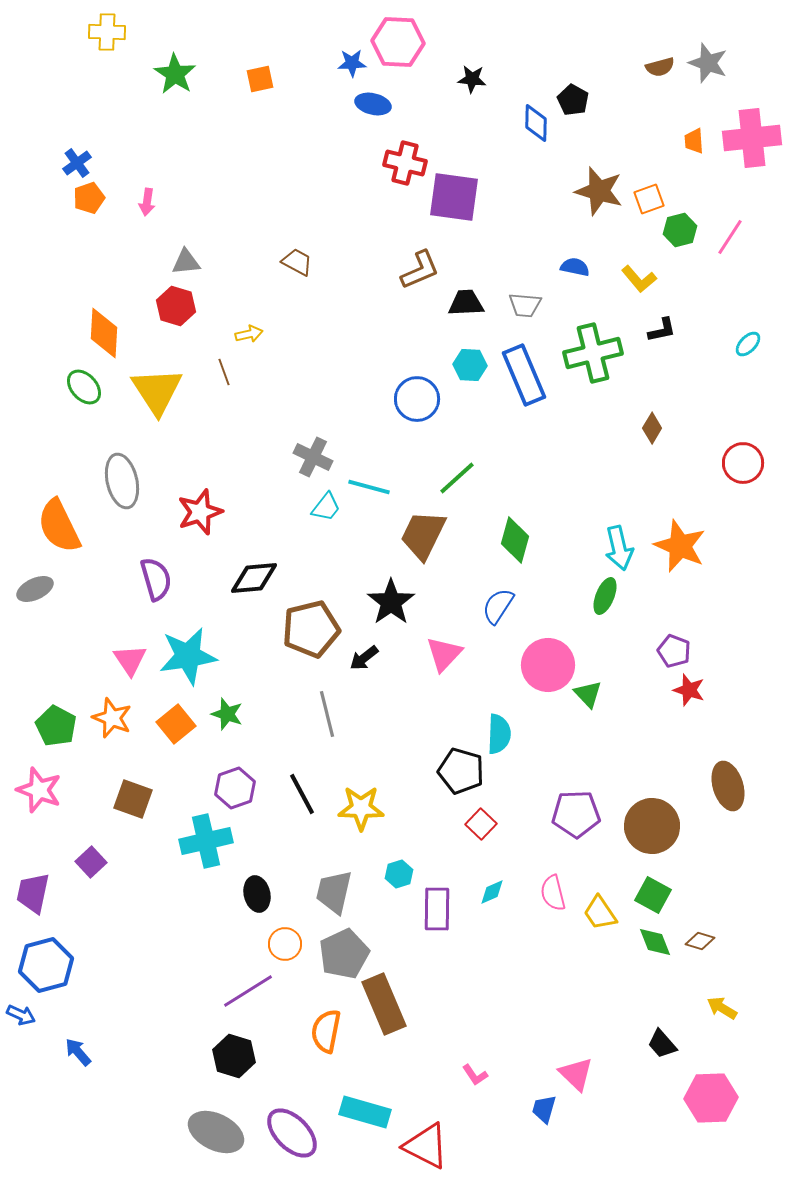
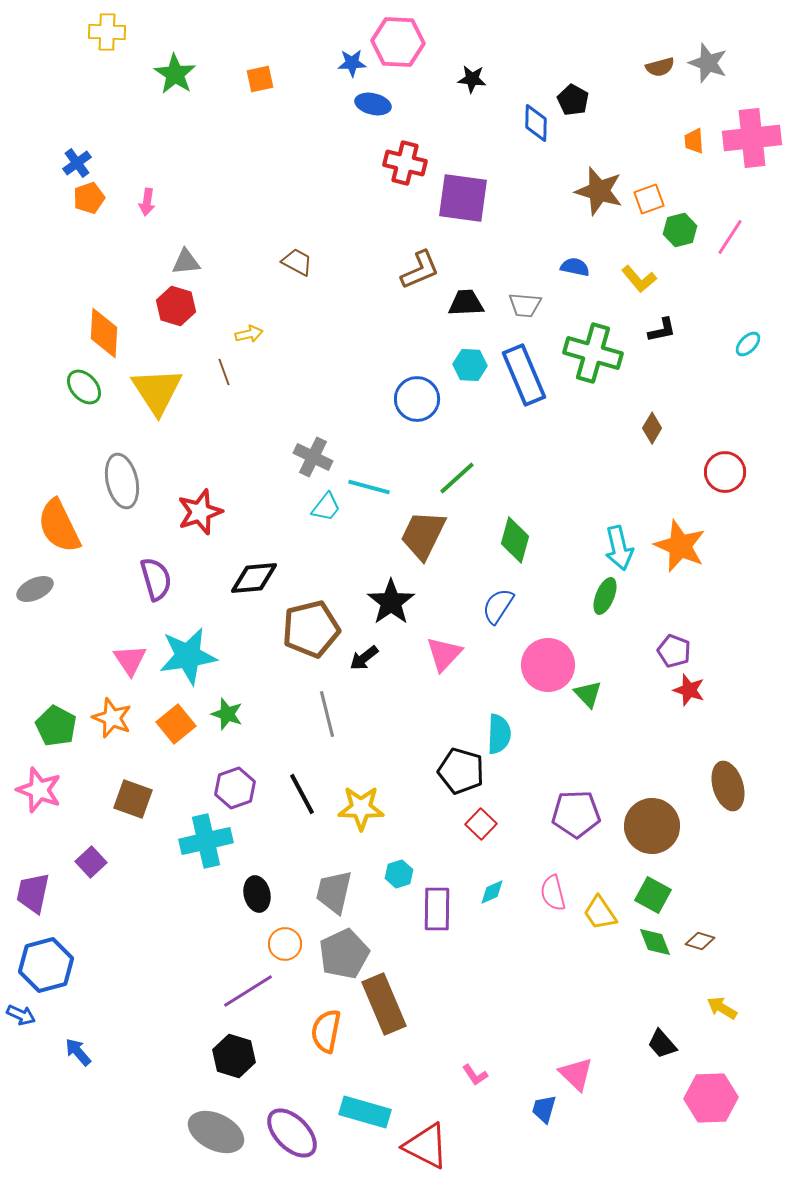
purple square at (454, 197): moved 9 px right, 1 px down
green cross at (593, 353): rotated 30 degrees clockwise
red circle at (743, 463): moved 18 px left, 9 px down
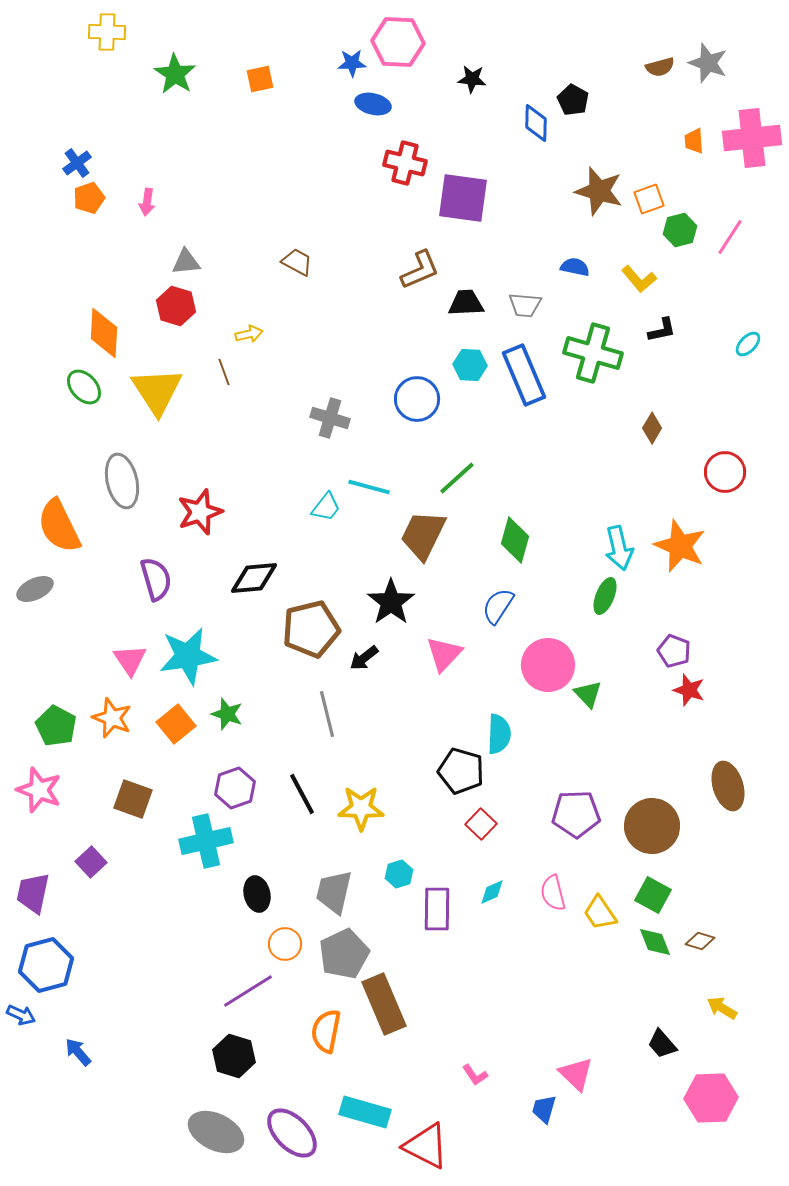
gray cross at (313, 457): moved 17 px right, 39 px up; rotated 9 degrees counterclockwise
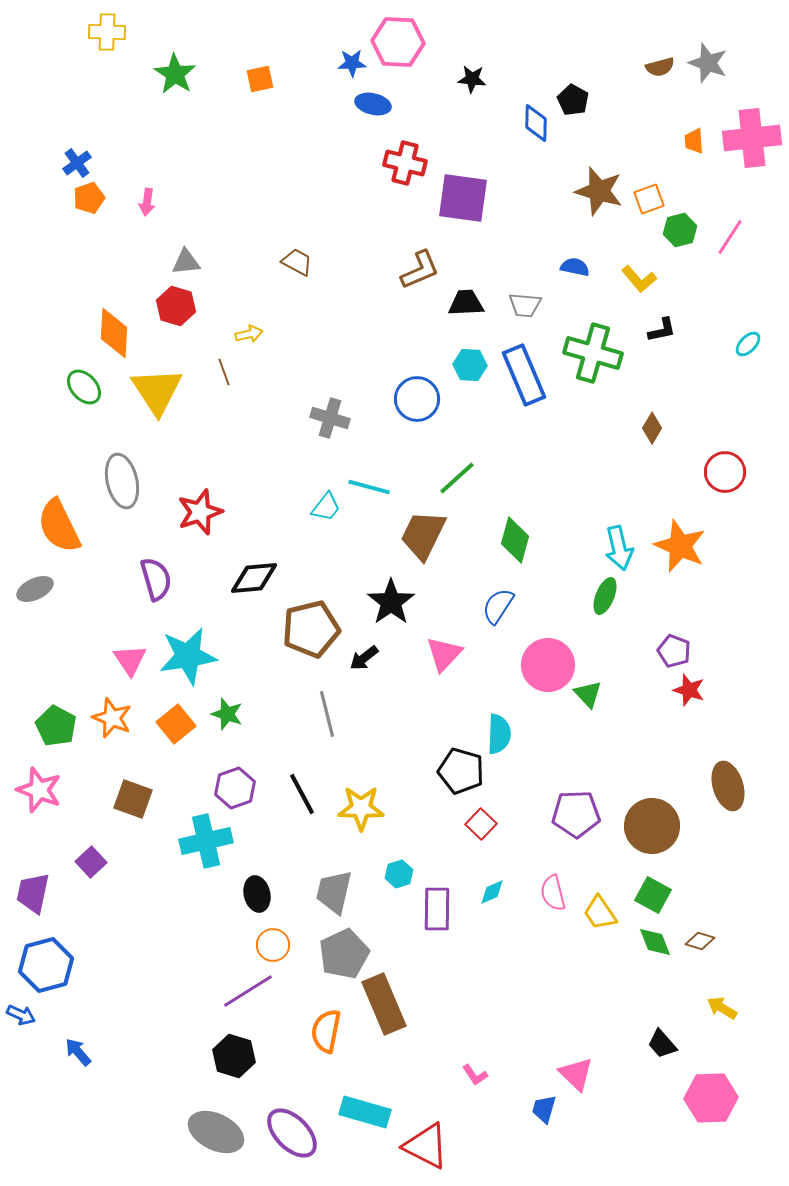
orange diamond at (104, 333): moved 10 px right
orange circle at (285, 944): moved 12 px left, 1 px down
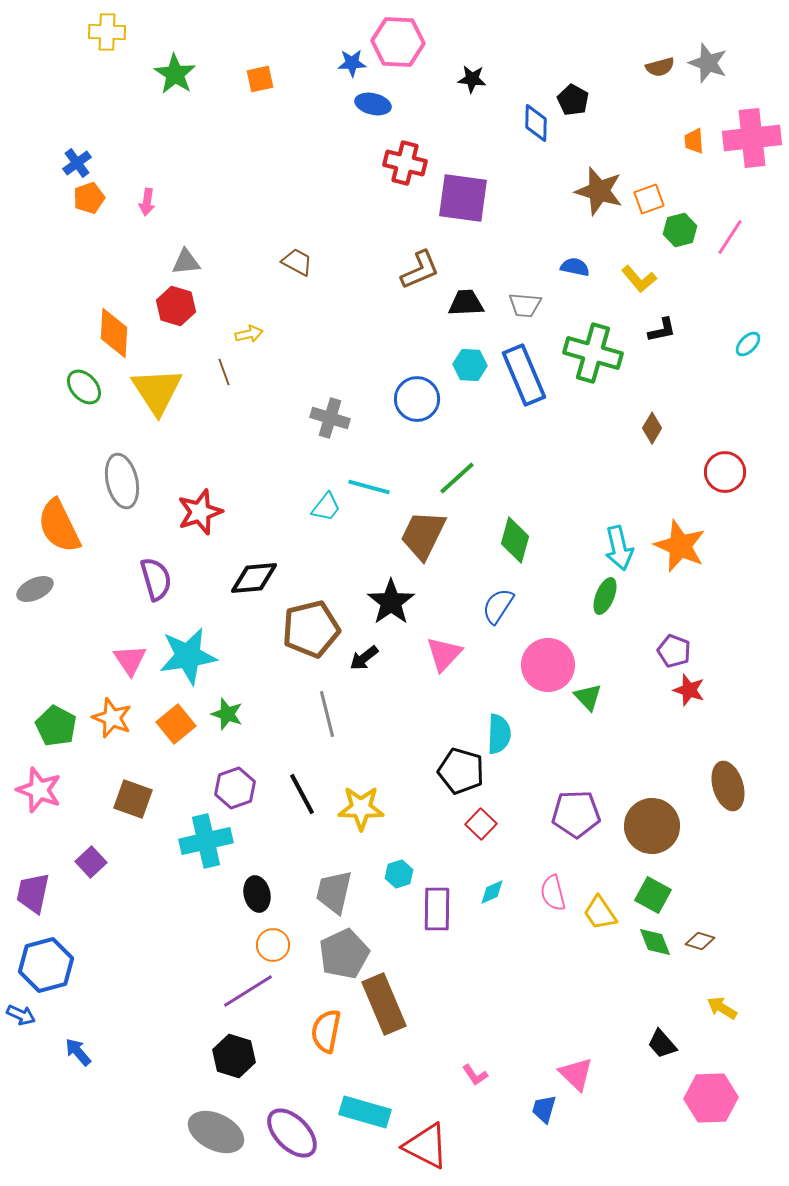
green triangle at (588, 694): moved 3 px down
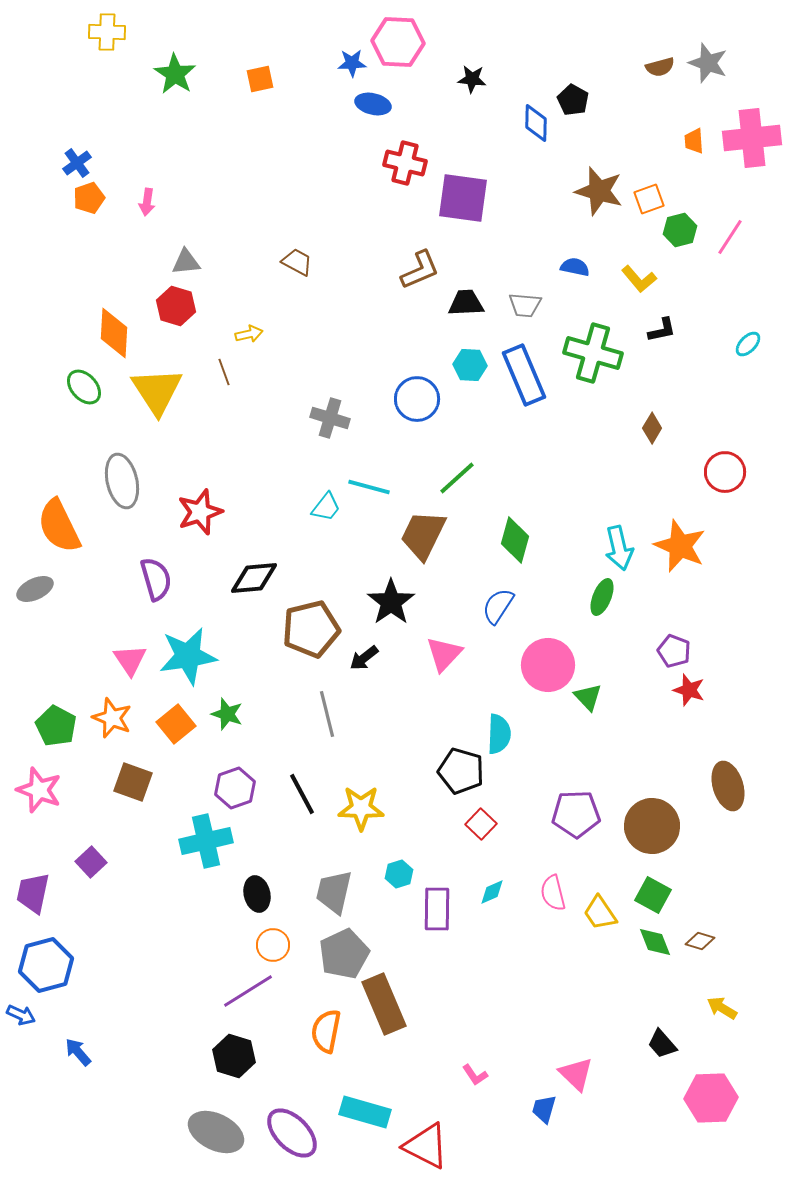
green ellipse at (605, 596): moved 3 px left, 1 px down
brown square at (133, 799): moved 17 px up
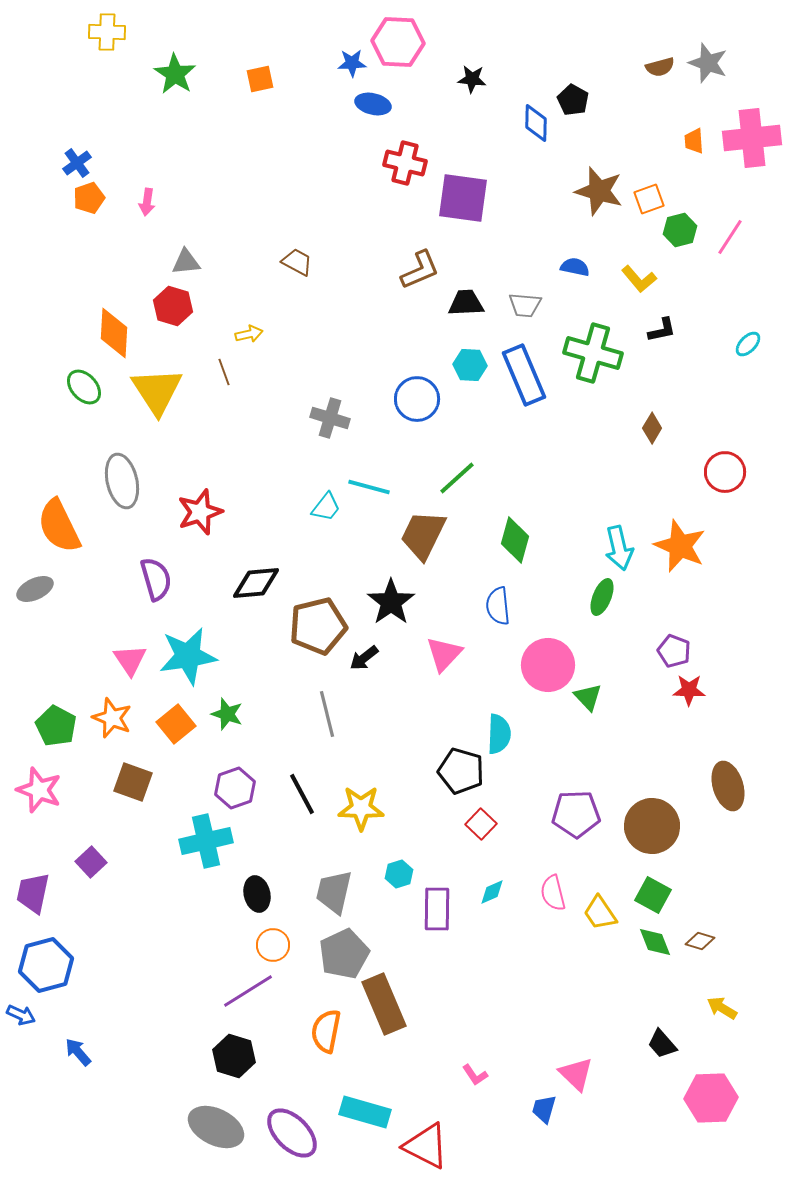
red hexagon at (176, 306): moved 3 px left
black diamond at (254, 578): moved 2 px right, 5 px down
blue semicircle at (498, 606): rotated 39 degrees counterclockwise
brown pentagon at (311, 629): moved 7 px right, 3 px up
red star at (689, 690): rotated 16 degrees counterclockwise
gray ellipse at (216, 1132): moved 5 px up
